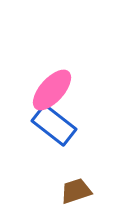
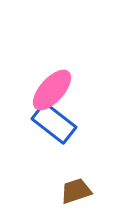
blue rectangle: moved 2 px up
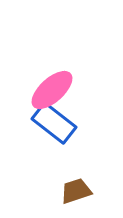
pink ellipse: rotated 6 degrees clockwise
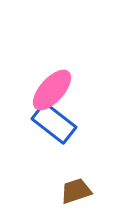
pink ellipse: rotated 6 degrees counterclockwise
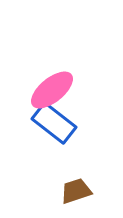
pink ellipse: rotated 9 degrees clockwise
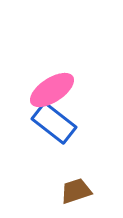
pink ellipse: rotated 6 degrees clockwise
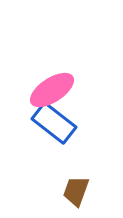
brown trapezoid: rotated 52 degrees counterclockwise
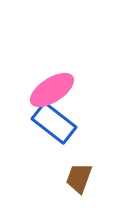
brown trapezoid: moved 3 px right, 13 px up
